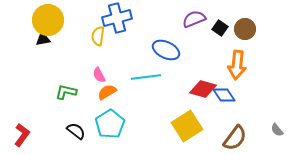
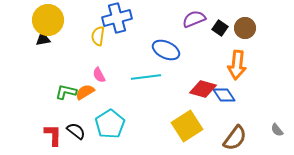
brown circle: moved 1 px up
orange semicircle: moved 22 px left
red L-shape: moved 31 px right; rotated 35 degrees counterclockwise
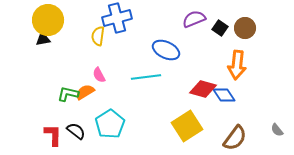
green L-shape: moved 2 px right, 2 px down
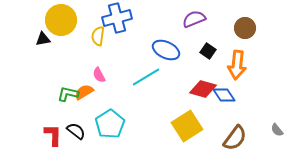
yellow circle: moved 13 px right
black square: moved 12 px left, 23 px down
cyan line: rotated 24 degrees counterclockwise
orange semicircle: moved 1 px left
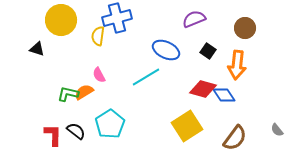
black triangle: moved 6 px left, 10 px down; rotated 28 degrees clockwise
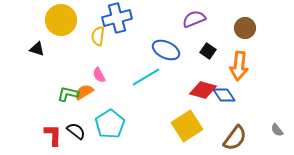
orange arrow: moved 2 px right, 1 px down
red diamond: moved 1 px down
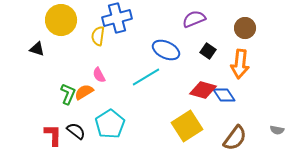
orange arrow: moved 1 px right, 2 px up
green L-shape: rotated 100 degrees clockwise
gray semicircle: rotated 40 degrees counterclockwise
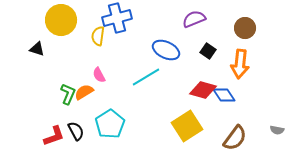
black semicircle: rotated 24 degrees clockwise
red L-shape: moved 1 px right, 1 px down; rotated 70 degrees clockwise
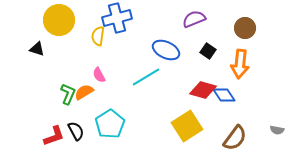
yellow circle: moved 2 px left
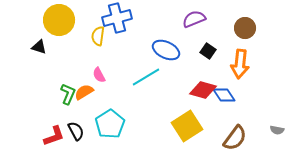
black triangle: moved 2 px right, 2 px up
